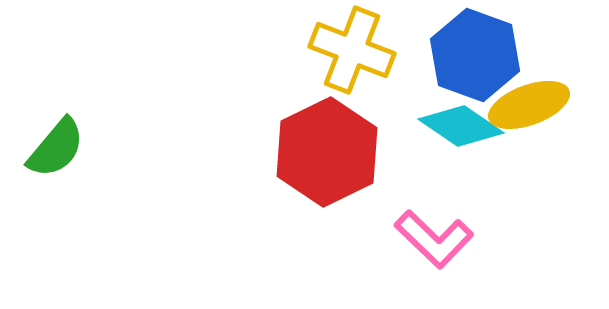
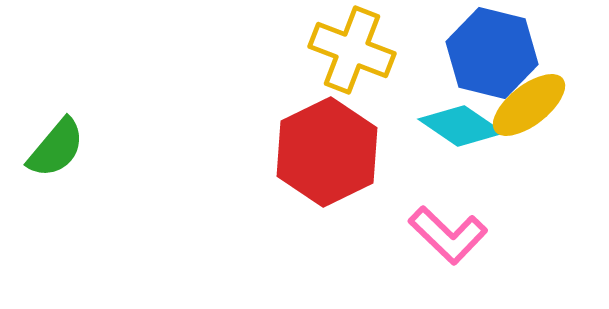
blue hexagon: moved 17 px right, 2 px up; rotated 6 degrees counterclockwise
yellow ellipse: rotated 18 degrees counterclockwise
pink L-shape: moved 14 px right, 4 px up
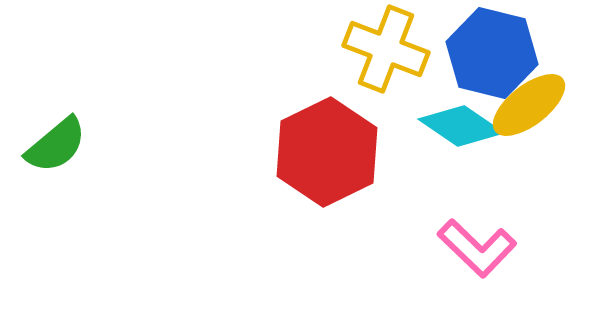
yellow cross: moved 34 px right, 1 px up
green semicircle: moved 3 px up; rotated 10 degrees clockwise
pink L-shape: moved 29 px right, 13 px down
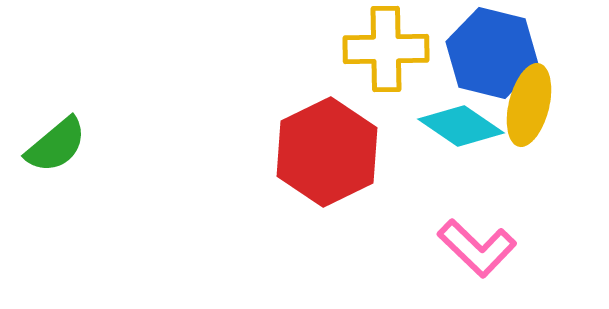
yellow cross: rotated 22 degrees counterclockwise
yellow ellipse: rotated 38 degrees counterclockwise
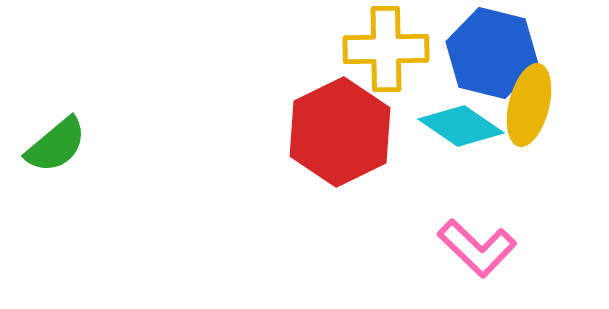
red hexagon: moved 13 px right, 20 px up
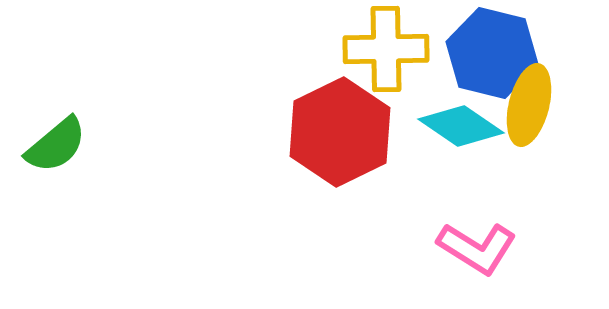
pink L-shape: rotated 12 degrees counterclockwise
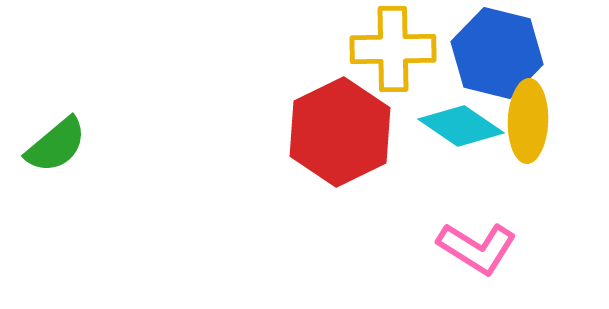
yellow cross: moved 7 px right
blue hexagon: moved 5 px right
yellow ellipse: moved 1 px left, 16 px down; rotated 12 degrees counterclockwise
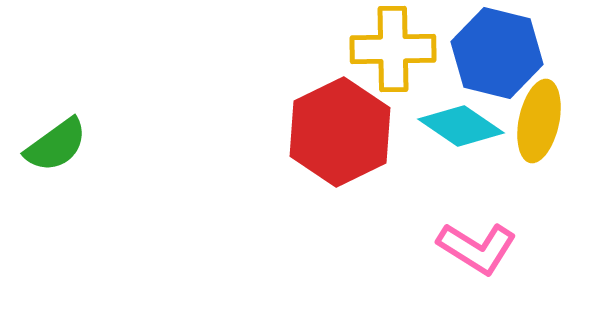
yellow ellipse: moved 11 px right; rotated 10 degrees clockwise
green semicircle: rotated 4 degrees clockwise
